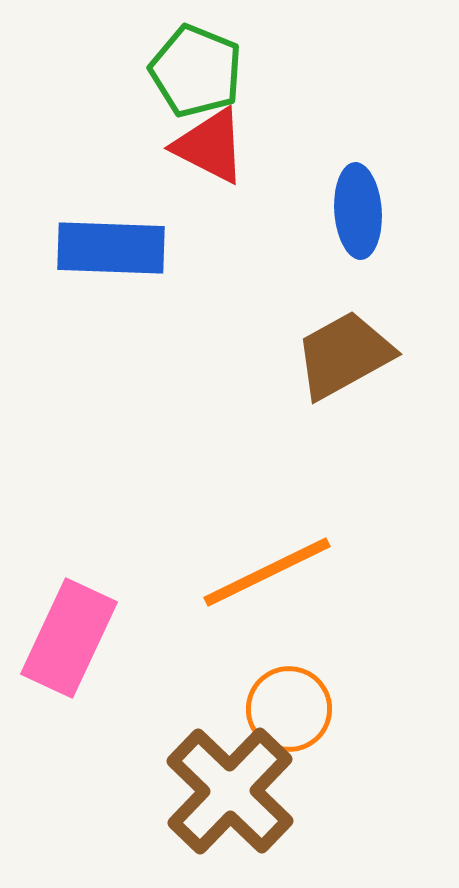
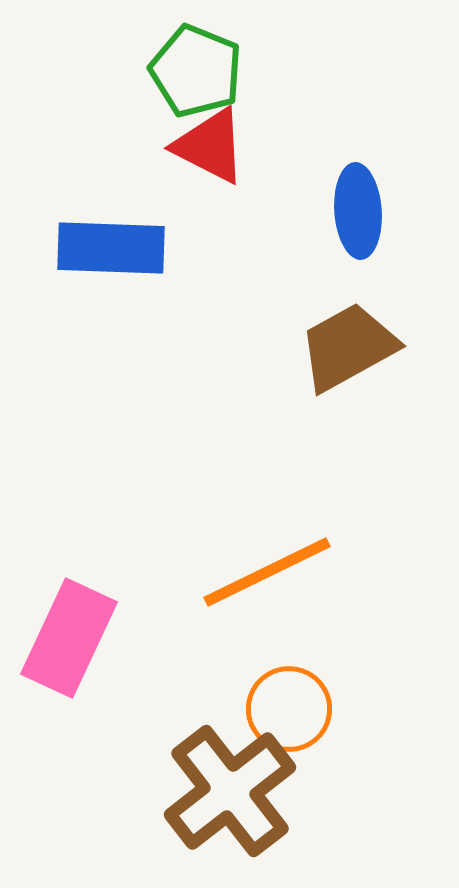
brown trapezoid: moved 4 px right, 8 px up
brown cross: rotated 8 degrees clockwise
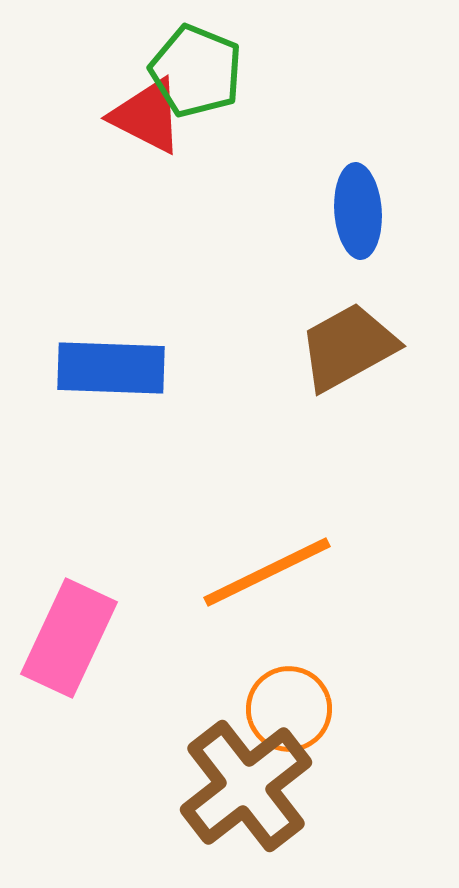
red triangle: moved 63 px left, 30 px up
blue rectangle: moved 120 px down
brown cross: moved 16 px right, 5 px up
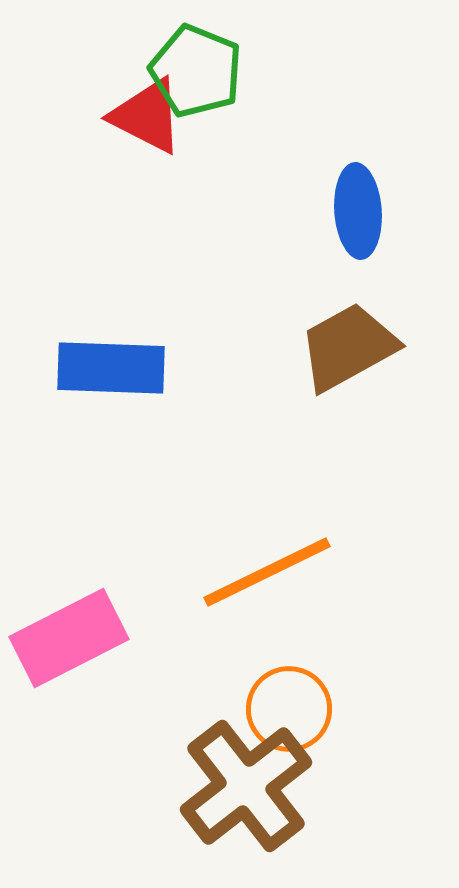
pink rectangle: rotated 38 degrees clockwise
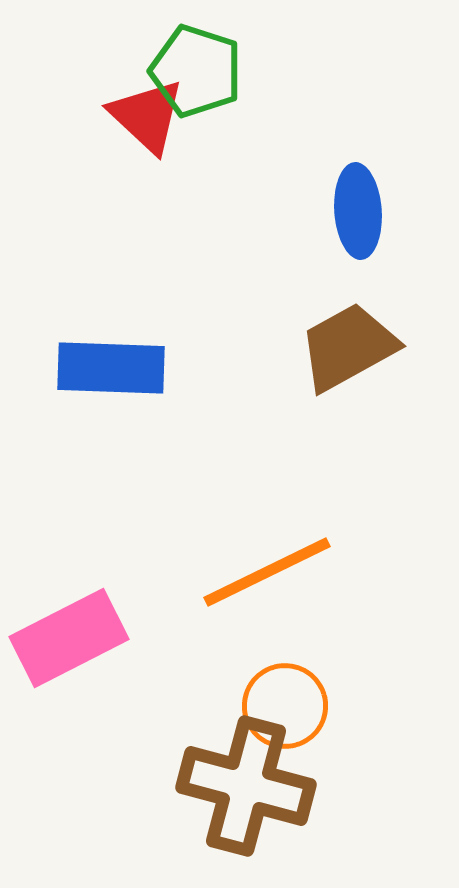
green pentagon: rotated 4 degrees counterclockwise
red triangle: rotated 16 degrees clockwise
orange circle: moved 4 px left, 3 px up
brown cross: rotated 37 degrees counterclockwise
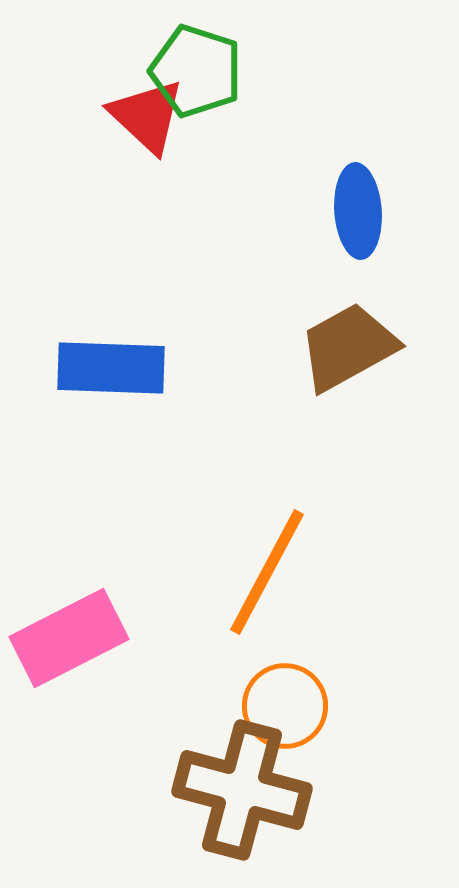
orange line: rotated 36 degrees counterclockwise
brown cross: moved 4 px left, 4 px down
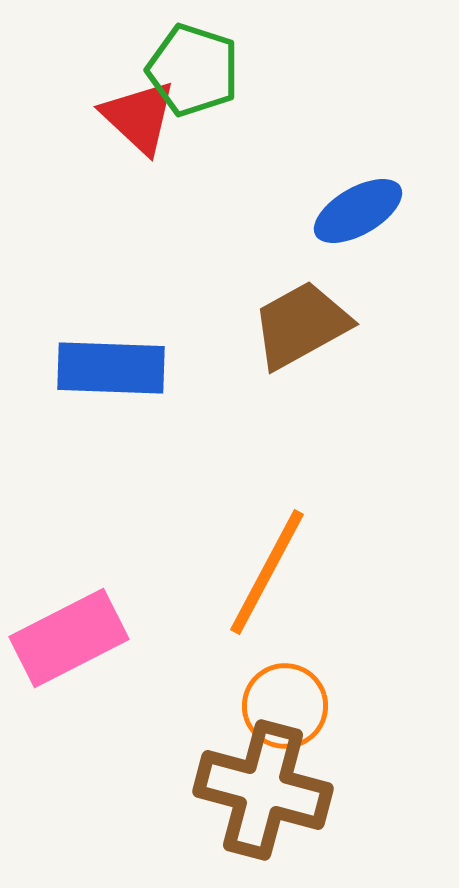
green pentagon: moved 3 px left, 1 px up
red triangle: moved 8 px left, 1 px down
blue ellipse: rotated 64 degrees clockwise
brown trapezoid: moved 47 px left, 22 px up
brown cross: moved 21 px right
